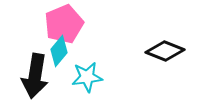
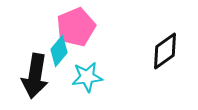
pink pentagon: moved 12 px right, 3 px down
black diamond: rotated 57 degrees counterclockwise
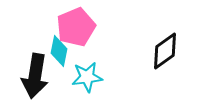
cyan diamond: rotated 28 degrees counterclockwise
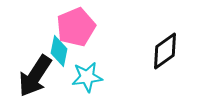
black arrow: rotated 24 degrees clockwise
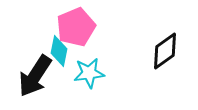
cyan star: moved 2 px right, 4 px up
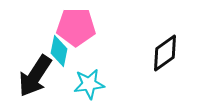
pink pentagon: rotated 24 degrees clockwise
black diamond: moved 2 px down
cyan star: moved 11 px down
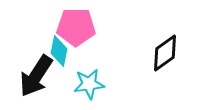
black arrow: moved 1 px right
